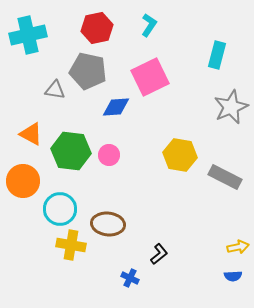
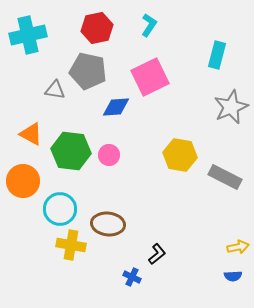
black L-shape: moved 2 px left
blue cross: moved 2 px right, 1 px up
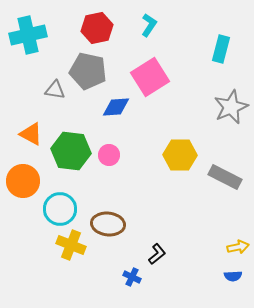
cyan rectangle: moved 4 px right, 6 px up
pink square: rotated 6 degrees counterclockwise
yellow hexagon: rotated 8 degrees counterclockwise
yellow cross: rotated 12 degrees clockwise
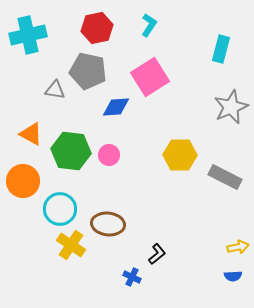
yellow cross: rotated 12 degrees clockwise
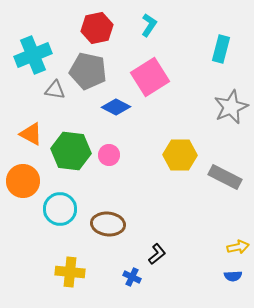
cyan cross: moved 5 px right, 20 px down; rotated 9 degrees counterclockwise
blue diamond: rotated 32 degrees clockwise
yellow cross: moved 1 px left, 27 px down; rotated 28 degrees counterclockwise
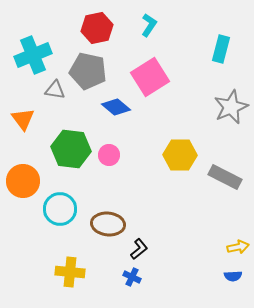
blue diamond: rotated 12 degrees clockwise
orange triangle: moved 8 px left, 15 px up; rotated 25 degrees clockwise
green hexagon: moved 2 px up
black L-shape: moved 18 px left, 5 px up
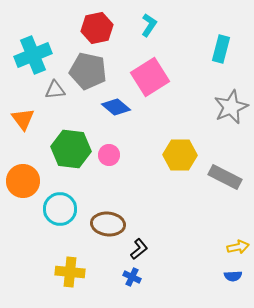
gray triangle: rotated 15 degrees counterclockwise
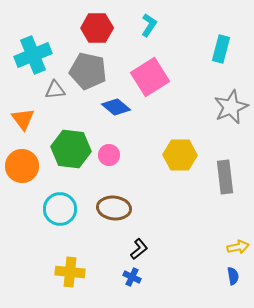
red hexagon: rotated 12 degrees clockwise
gray rectangle: rotated 56 degrees clockwise
orange circle: moved 1 px left, 15 px up
brown ellipse: moved 6 px right, 16 px up
blue semicircle: rotated 96 degrees counterclockwise
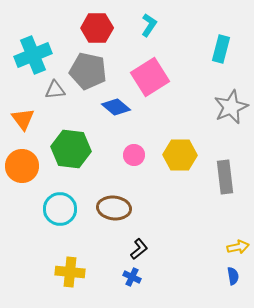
pink circle: moved 25 px right
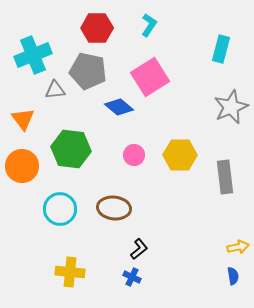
blue diamond: moved 3 px right
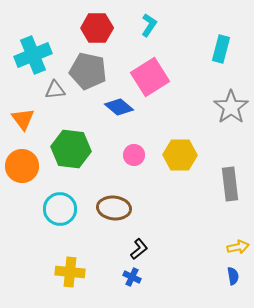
gray star: rotated 12 degrees counterclockwise
gray rectangle: moved 5 px right, 7 px down
